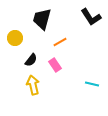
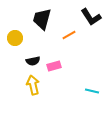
orange line: moved 9 px right, 7 px up
black semicircle: moved 2 px right, 1 px down; rotated 40 degrees clockwise
pink rectangle: moved 1 px left, 1 px down; rotated 72 degrees counterclockwise
cyan line: moved 7 px down
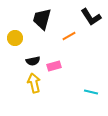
orange line: moved 1 px down
yellow arrow: moved 1 px right, 2 px up
cyan line: moved 1 px left, 1 px down
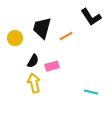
black trapezoid: moved 9 px down
orange line: moved 3 px left
black semicircle: rotated 48 degrees counterclockwise
pink rectangle: moved 2 px left
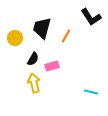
orange line: rotated 32 degrees counterclockwise
black semicircle: moved 2 px up
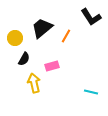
black trapezoid: rotated 35 degrees clockwise
black semicircle: moved 9 px left
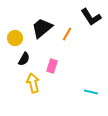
orange line: moved 1 px right, 2 px up
pink rectangle: rotated 56 degrees counterclockwise
yellow arrow: moved 1 px left
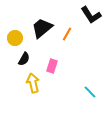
black L-shape: moved 2 px up
cyan line: moved 1 px left; rotated 32 degrees clockwise
